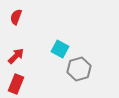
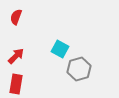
red rectangle: rotated 12 degrees counterclockwise
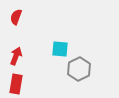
cyan square: rotated 24 degrees counterclockwise
red arrow: rotated 24 degrees counterclockwise
gray hexagon: rotated 10 degrees counterclockwise
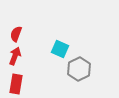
red semicircle: moved 17 px down
cyan square: rotated 18 degrees clockwise
red arrow: moved 1 px left
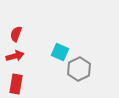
cyan square: moved 3 px down
red arrow: rotated 54 degrees clockwise
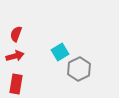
cyan square: rotated 36 degrees clockwise
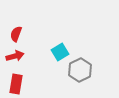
gray hexagon: moved 1 px right, 1 px down
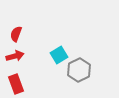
cyan square: moved 1 px left, 3 px down
gray hexagon: moved 1 px left
red rectangle: rotated 30 degrees counterclockwise
